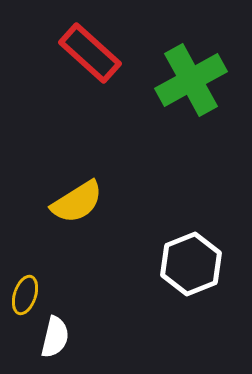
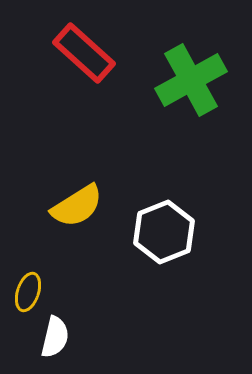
red rectangle: moved 6 px left
yellow semicircle: moved 4 px down
white hexagon: moved 27 px left, 32 px up
yellow ellipse: moved 3 px right, 3 px up
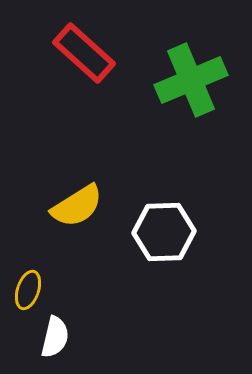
green cross: rotated 6 degrees clockwise
white hexagon: rotated 20 degrees clockwise
yellow ellipse: moved 2 px up
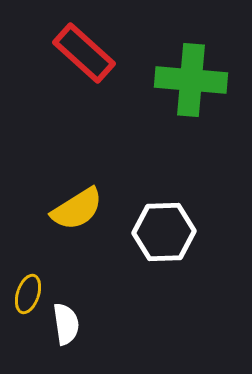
green cross: rotated 28 degrees clockwise
yellow semicircle: moved 3 px down
yellow ellipse: moved 4 px down
white semicircle: moved 11 px right, 13 px up; rotated 21 degrees counterclockwise
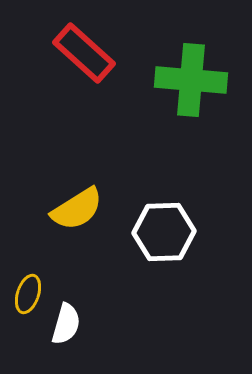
white semicircle: rotated 24 degrees clockwise
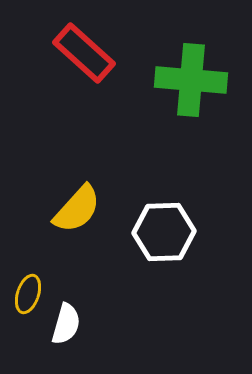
yellow semicircle: rotated 16 degrees counterclockwise
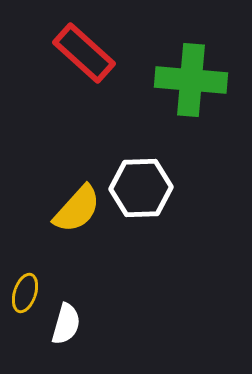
white hexagon: moved 23 px left, 44 px up
yellow ellipse: moved 3 px left, 1 px up
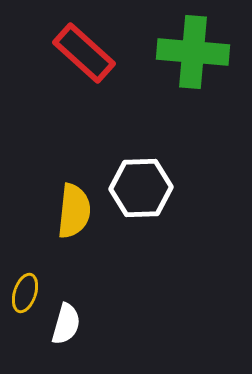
green cross: moved 2 px right, 28 px up
yellow semicircle: moved 3 px left, 2 px down; rotated 36 degrees counterclockwise
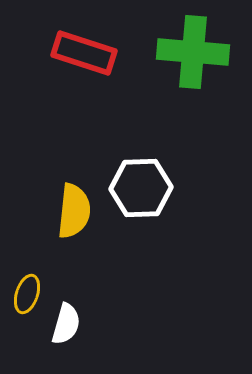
red rectangle: rotated 24 degrees counterclockwise
yellow ellipse: moved 2 px right, 1 px down
